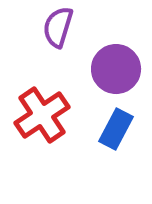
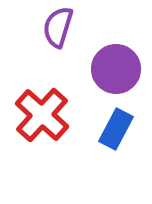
red cross: rotated 14 degrees counterclockwise
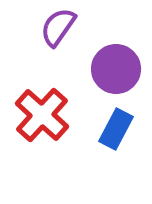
purple semicircle: rotated 18 degrees clockwise
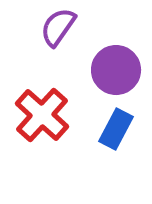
purple circle: moved 1 px down
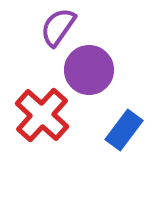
purple circle: moved 27 px left
blue rectangle: moved 8 px right, 1 px down; rotated 9 degrees clockwise
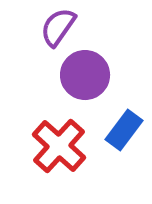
purple circle: moved 4 px left, 5 px down
red cross: moved 17 px right, 31 px down
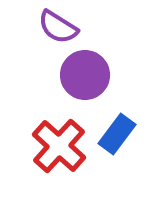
purple semicircle: rotated 93 degrees counterclockwise
blue rectangle: moved 7 px left, 4 px down
